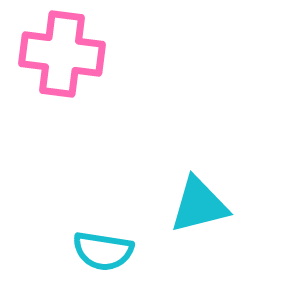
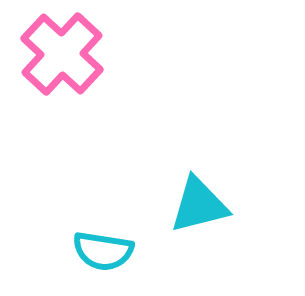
pink cross: rotated 36 degrees clockwise
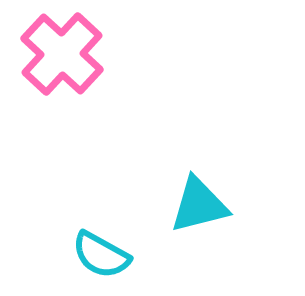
cyan semicircle: moved 2 px left, 4 px down; rotated 20 degrees clockwise
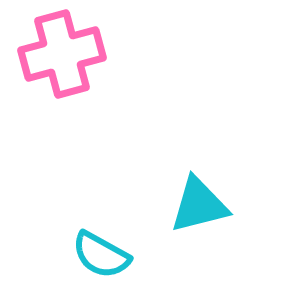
pink cross: rotated 32 degrees clockwise
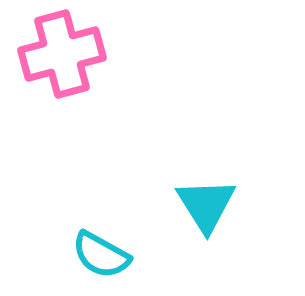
cyan triangle: moved 7 px right; rotated 48 degrees counterclockwise
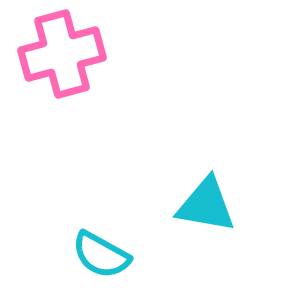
cyan triangle: rotated 48 degrees counterclockwise
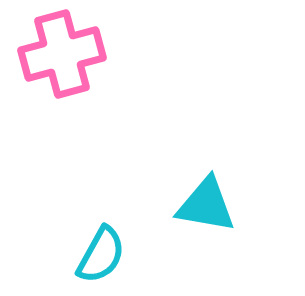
cyan semicircle: rotated 90 degrees counterclockwise
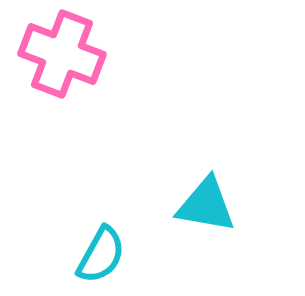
pink cross: rotated 36 degrees clockwise
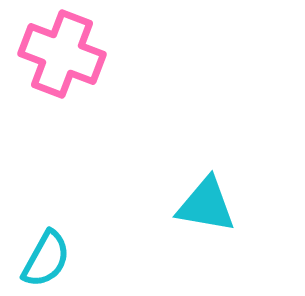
cyan semicircle: moved 55 px left, 4 px down
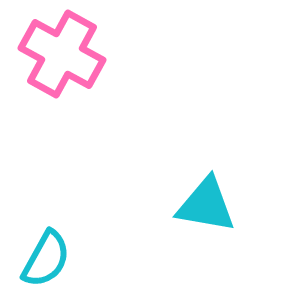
pink cross: rotated 8 degrees clockwise
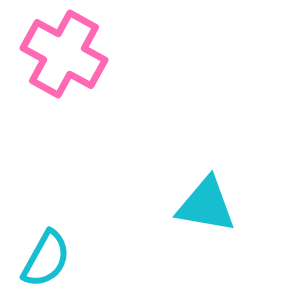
pink cross: moved 2 px right
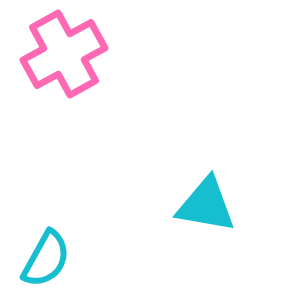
pink cross: rotated 32 degrees clockwise
